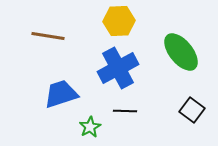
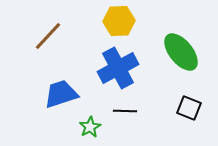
brown line: rotated 56 degrees counterclockwise
black square: moved 3 px left, 2 px up; rotated 15 degrees counterclockwise
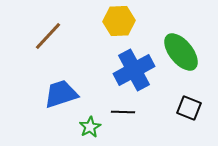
blue cross: moved 16 px right, 2 px down
black line: moved 2 px left, 1 px down
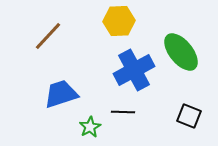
black square: moved 8 px down
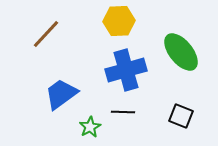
brown line: moved 2 px left, 2 px up
blue cross: moved 8 px left; rotated 12 degrees clockwise
blue trapezoid: rotated 18 degrees counterclockwise
black square: moved 8 px left
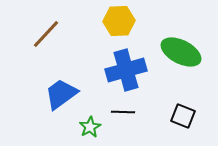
green ellipse: rotated 24 degrees counterclockwise
black square: moved 2 px right
